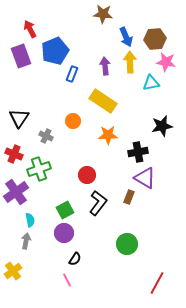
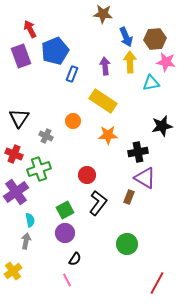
purple circle: moved 1 px right
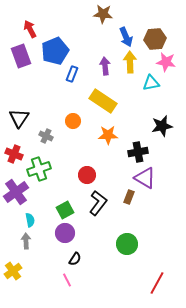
gray arrow: rotated 14 degrees counterclockwise
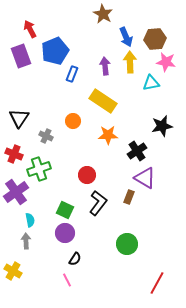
brown star: rotated 24 degrees clockwise
black cross: moved 1 px left, 1 px up; rotated 24 degrees counterclockwise
green square: rotated 36 degrees counterclockwise
yellow cross: rotated 24 degrees counterclockwise
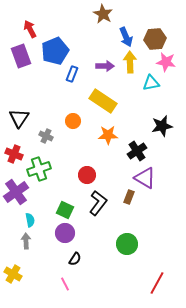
purple arrow: rotated 96 degrees clockwise
yellow cross: moved 3 px down
pink line: moved 2 px left, 4 px down
